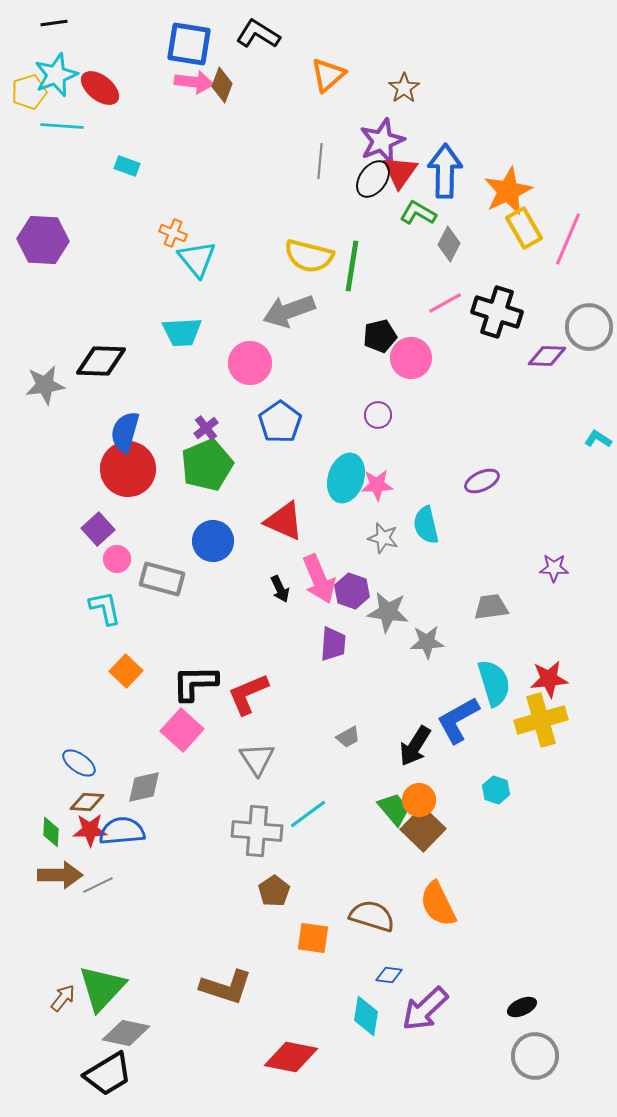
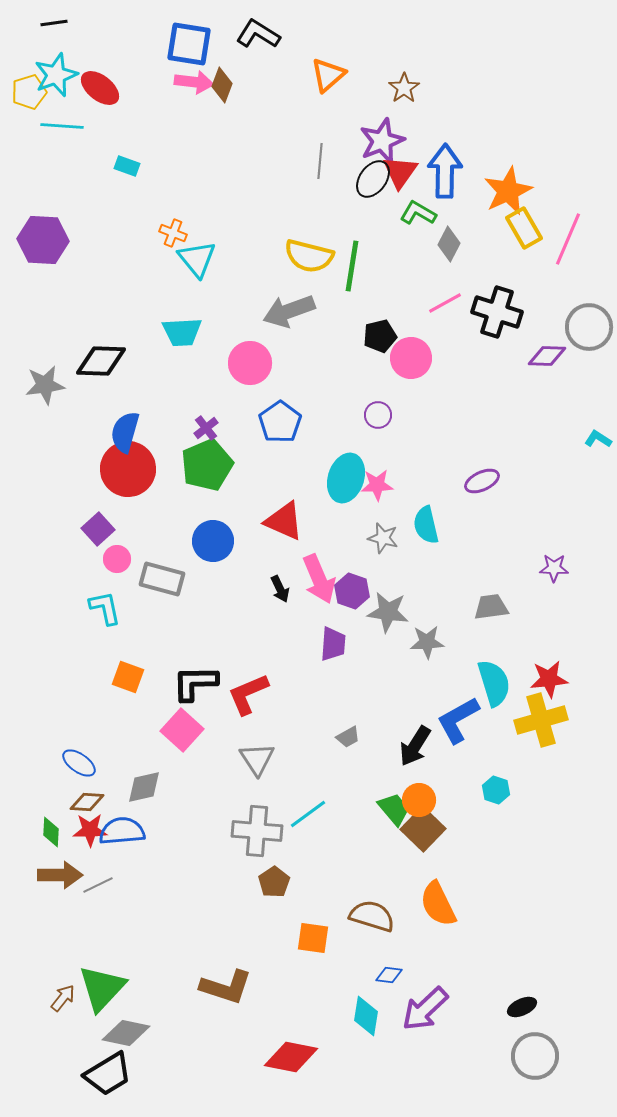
orange square at (126, 671): moved 2 px right, 6 px down; rotated 24 degrees counterclockwise
brown pentagon at (274, 891): moved 9 px up
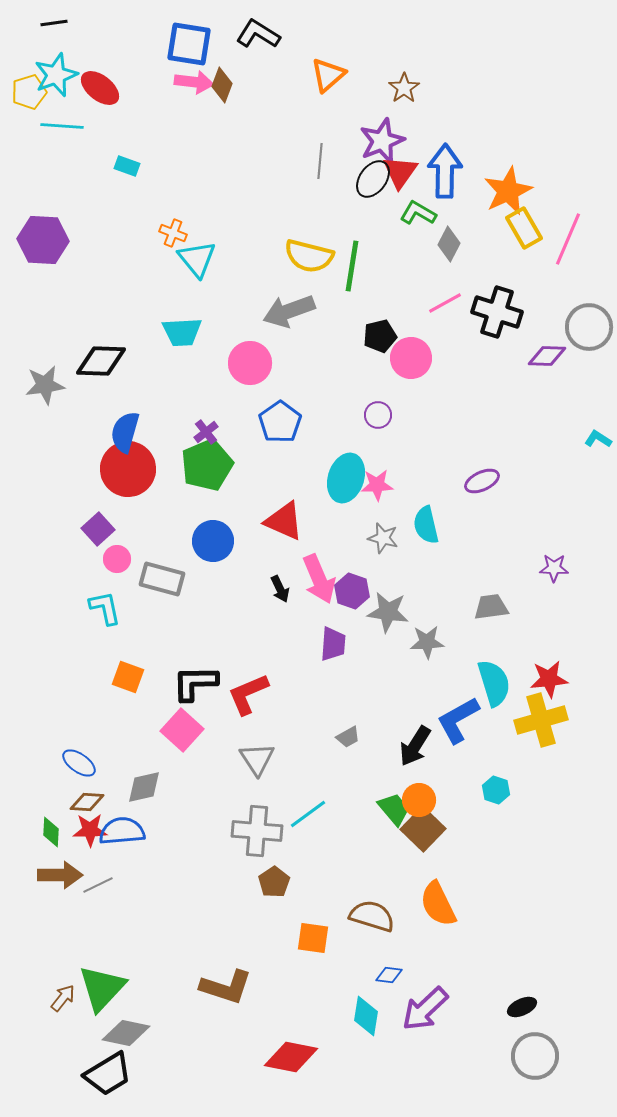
purple cross at (206, 428): moved 4 px down
